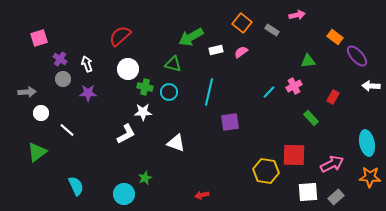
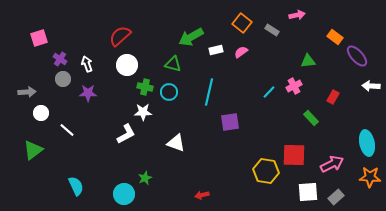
white circle at (128, 69): moved 1 px left, 4 px up
green triangle at (37, 152): moved 4 px left, 2 px up
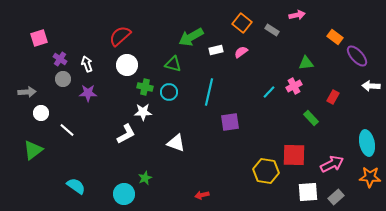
green triangle at (308, 61): moved 2 px left, 2 px down
cyan semicircle at (76, 186): rotated 30 degrees counterclockwise
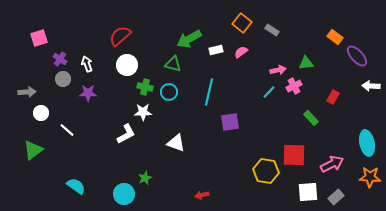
pink arrow at (297, 15): moved 19 px left, 55 px down
green arrow at (191, 37): moved 2 px left, 2 px down
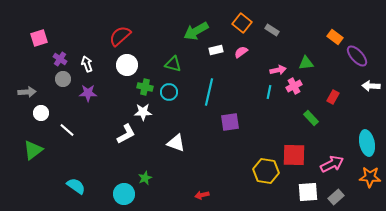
green arrow at (189, 39): moved 7 px right, 8 px up
cyan line at (269, 92): rotated 32 degrees counterclockwise
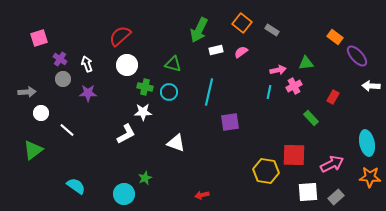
green arrow at (196, 31): moved 3 px right, 1 px up; rotated 35 degrees counterclockwise
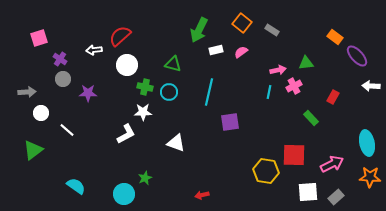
white arrow at (87, 64): moved 7 px right, 14 px up; rotated 77 degrees counterclockwise
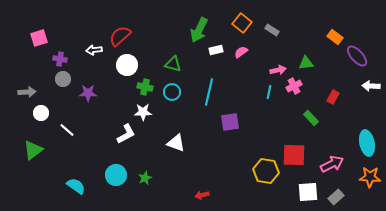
purple cross at (60, 59): rotated 24 degrees counterclockwise
cyan circle at (169, 92): moved 3 px right
cyan circle at (124, 194): moved 8 px left, 19 px up
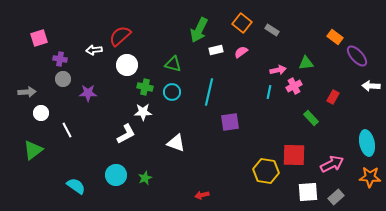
white line at (67, 130): rotated 21 degrees clockwise
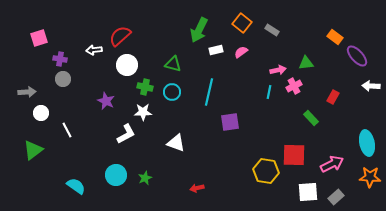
purple star at (88, 93): moved 18 px right, 8 px down; rotated 24 degrees clockwise
red arrow at (202, 195): moved 5 px left, 7 px up
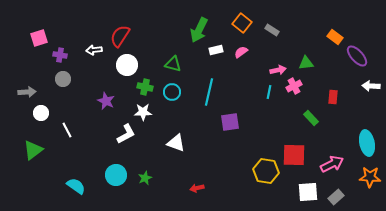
red semicircle at (120, 36): rotated 15 degrees counterclockwise
purple cross at (60, 59): moved 4 px up
red rectangle at (333, 97): rotated 24 degrees counterclockwise
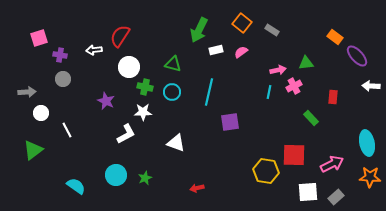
white circle at (127, 65): moved 2 px right, 2 px down
